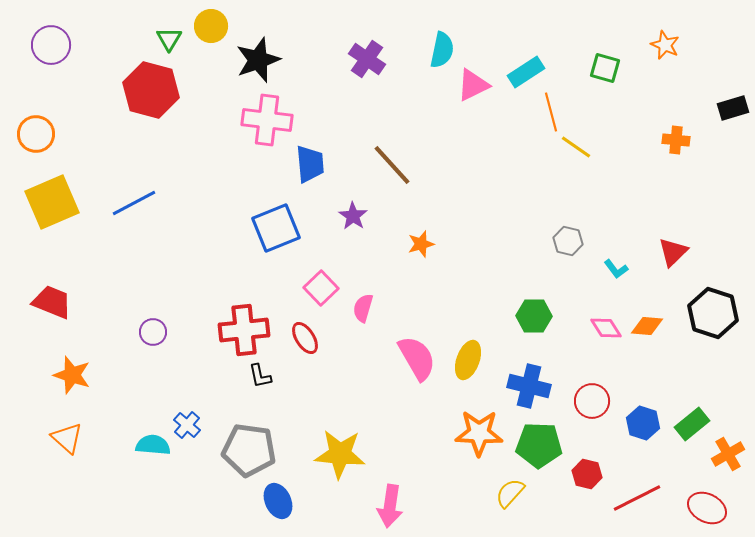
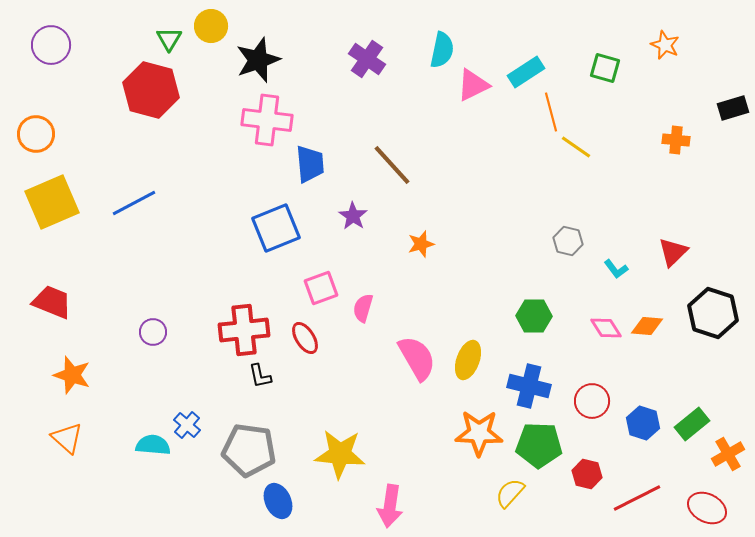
pink square at (321, 288): rotated 24 degrees clockwise
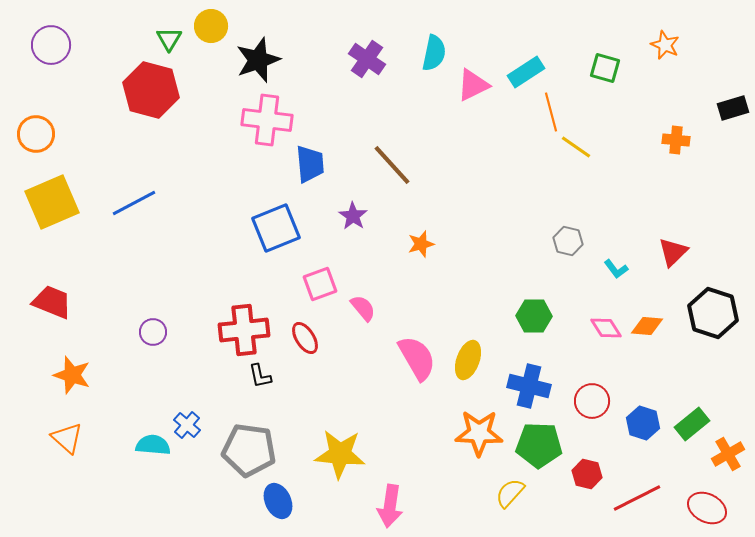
cyan semicircle at (442, 50): moved 8 px left, 3 px down
pink square at (321, 288): moved 1 px left, 4 px up
pink semicircle at (363, 308): rotated 124 degrees clockwise
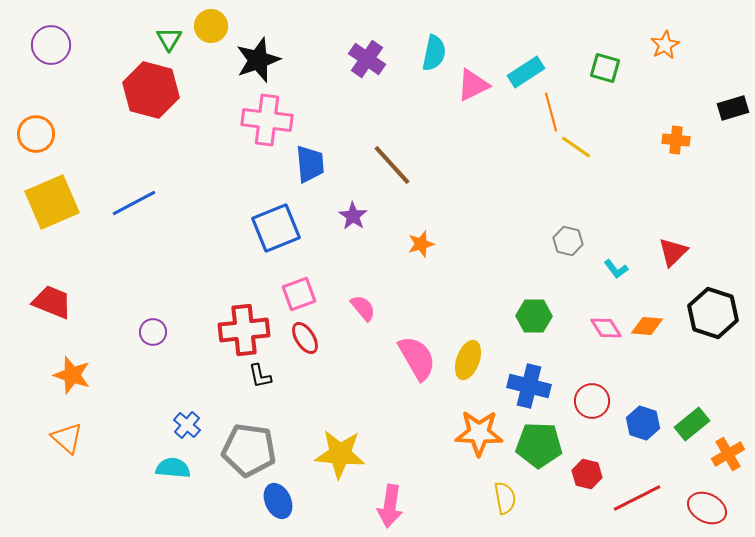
orange star at (665, 45): rotated 20 degrees clockwise
pink square at (320, 284): moved 21 px left, 10 px down
cyan semicircle at (153, 445): moved 20 px right, 23 px down
yellow semicircle at (510, 493): moved 5 px left, 5 px down; rotated 128 degrees clockwise
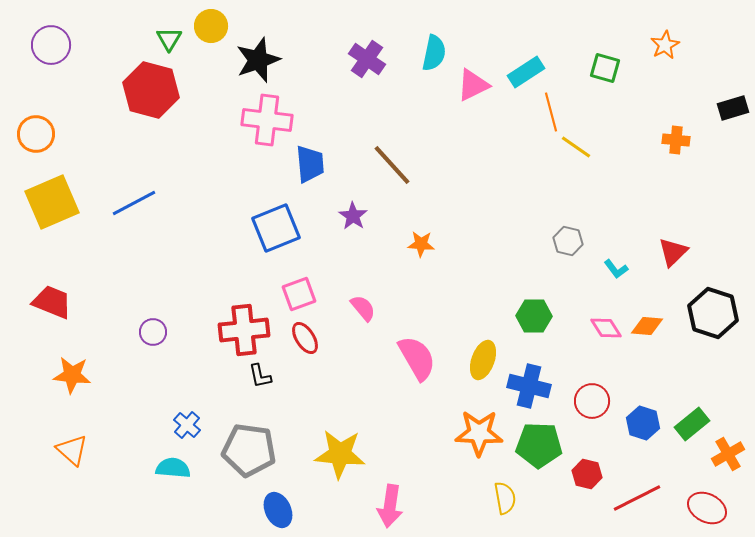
orange star at (421, 244): rotated 20 degrees clockwise
yellow ellipse at (468, 360): moved 15 px right
orange star at (72, 375): rotated 12 degrees counterclockwise
orange triangle at (67, 438): moved 5 px right, 12 px down
blue ellipse at (278, 501): moved 9 px down
